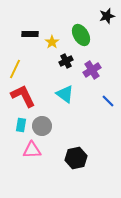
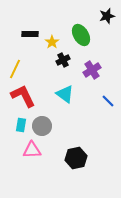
black cross: moved 3 px left, 1 px up
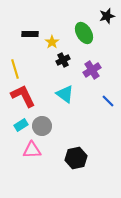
green ellipse: moved 3 px right, 2 px up
yellow line: rotated 42 degrees counterclockwise
cyan rectangle: rotated 48 degrees clockwise
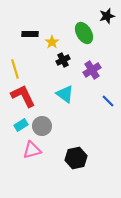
pink triangle: rotated 12 degrees counterclockwise
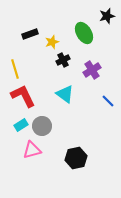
black rectangle: rotated 21 degrees counterclockwise
yellow star: rotated 16 degrees clockwise
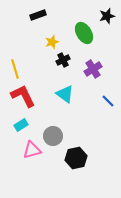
black rectangle: moved 8 px right, 19 px up
purple cross: moved 1 px right, 1 px up
gray circle: moved 11 px right, 10 px down
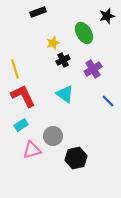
black rectangle: moved 3 px up
yellow star: moved 1 px right, 1 px down
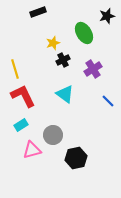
gray circle: moved 1 px up
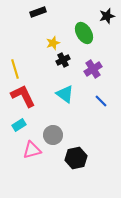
blue line: moved 7 px left
cyan rectangle: moved 2 px left
